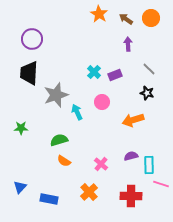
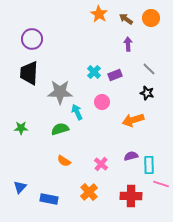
gray star: moved 4 px right, 3 px up; rotated 20 degrees clockwise
green semicircle: moved 1 px right, 11 px up
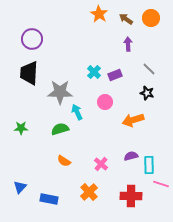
pink circle: moved 3 px right
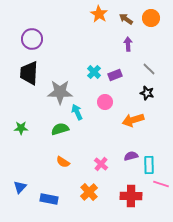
orange semicircle: moved 1 px left, 1 px down
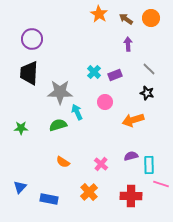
green semicircle: moved 2 px left, 4 px up
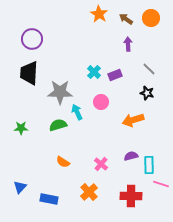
pink circle: moved 4 px left
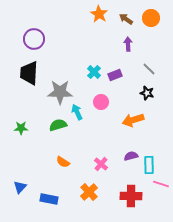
purple circle: moved 2 px right
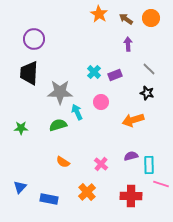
orange cross: moved 2 px left
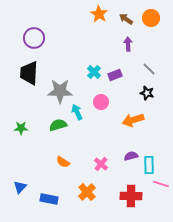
purple circle: moved 1 px up
gray star: moved 1 px up
